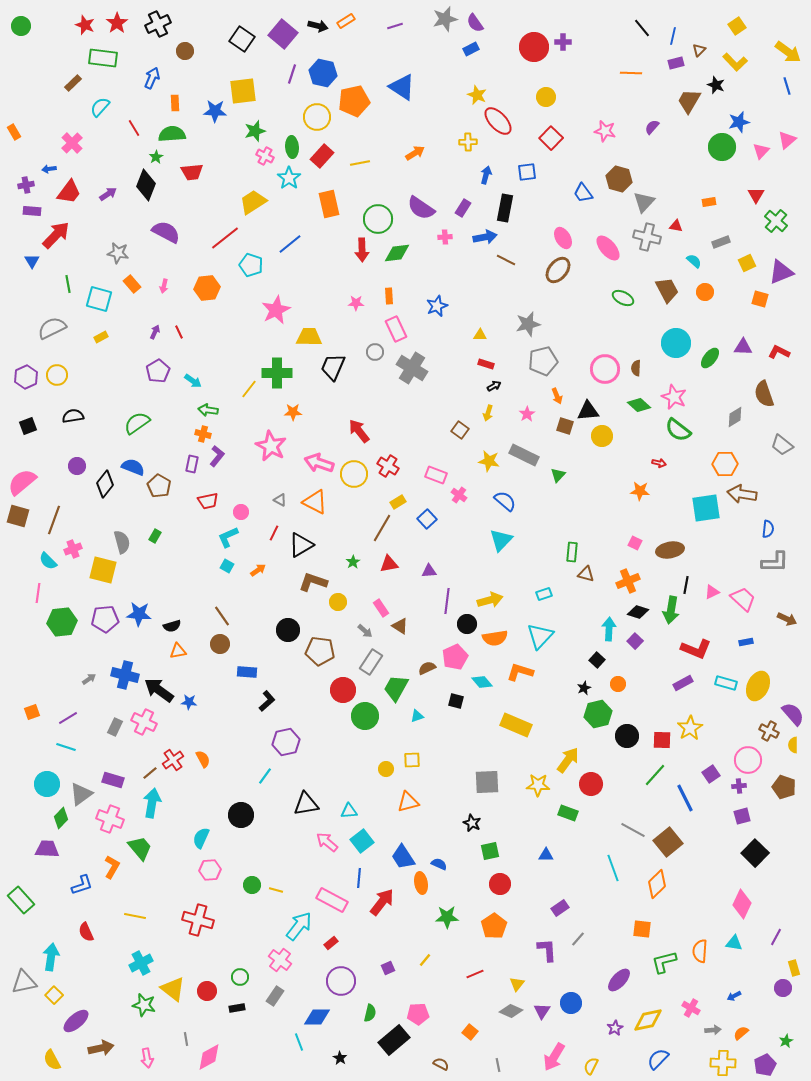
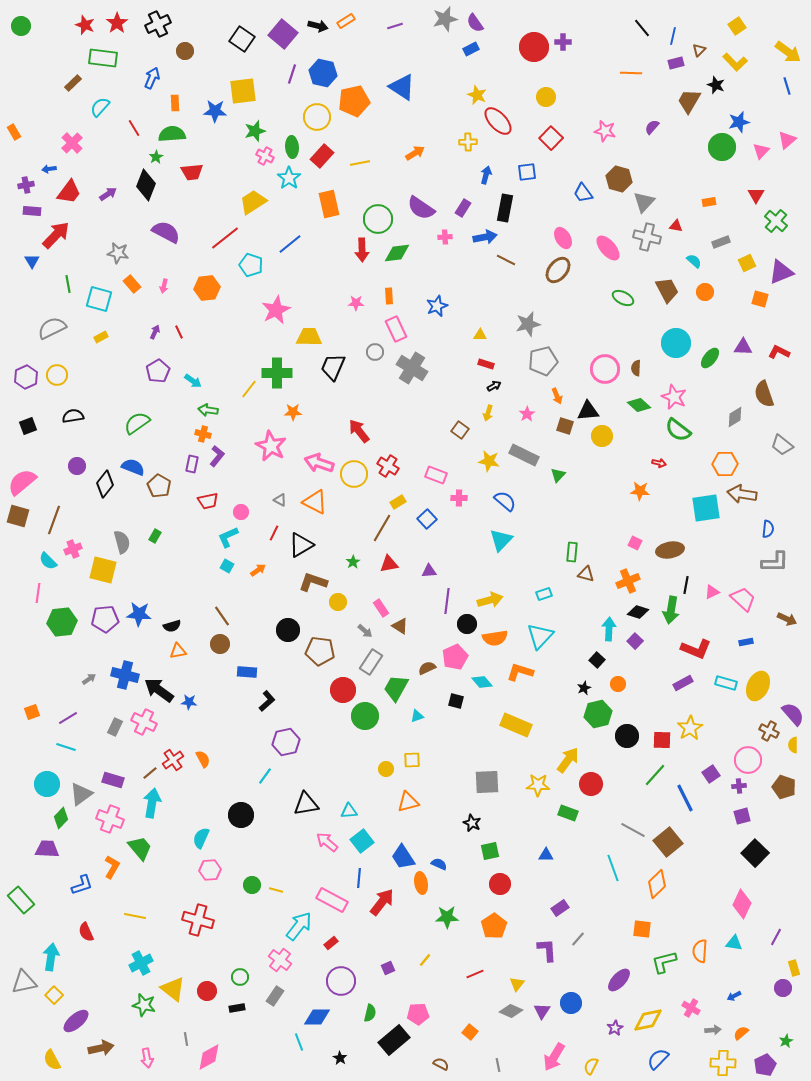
pink cross at (459, 495): moved 3 px down; rotated 35 degrees counterclockwise
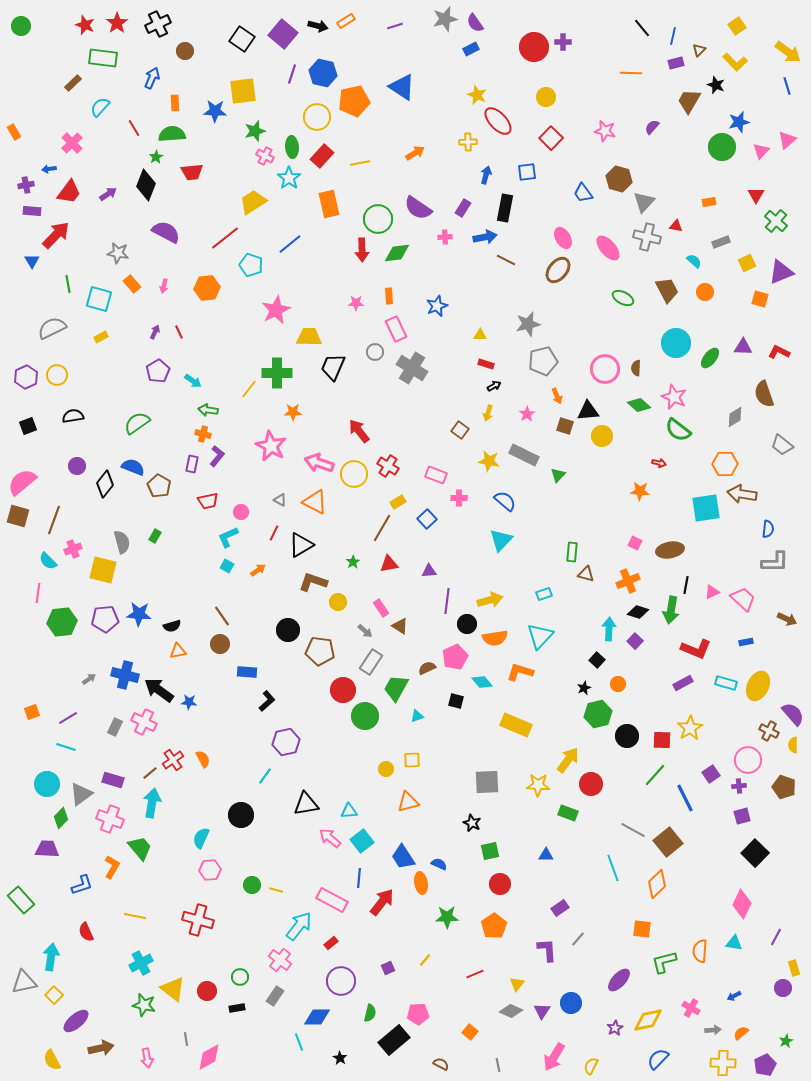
purple semicircle at (421, 208): moved 3 px left
pink arrow at (327, 842): moved 3 px right, 4 px up
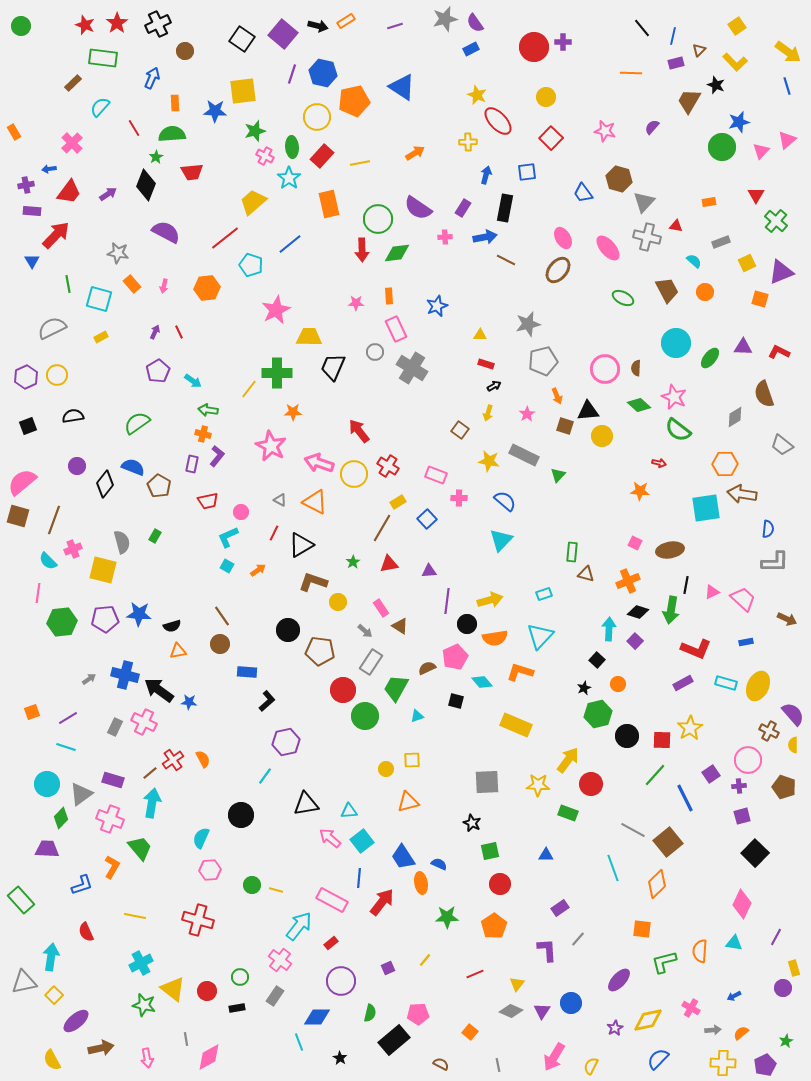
yellow trapezoid at (253, 202): rotated 8 degrees counterclockwise
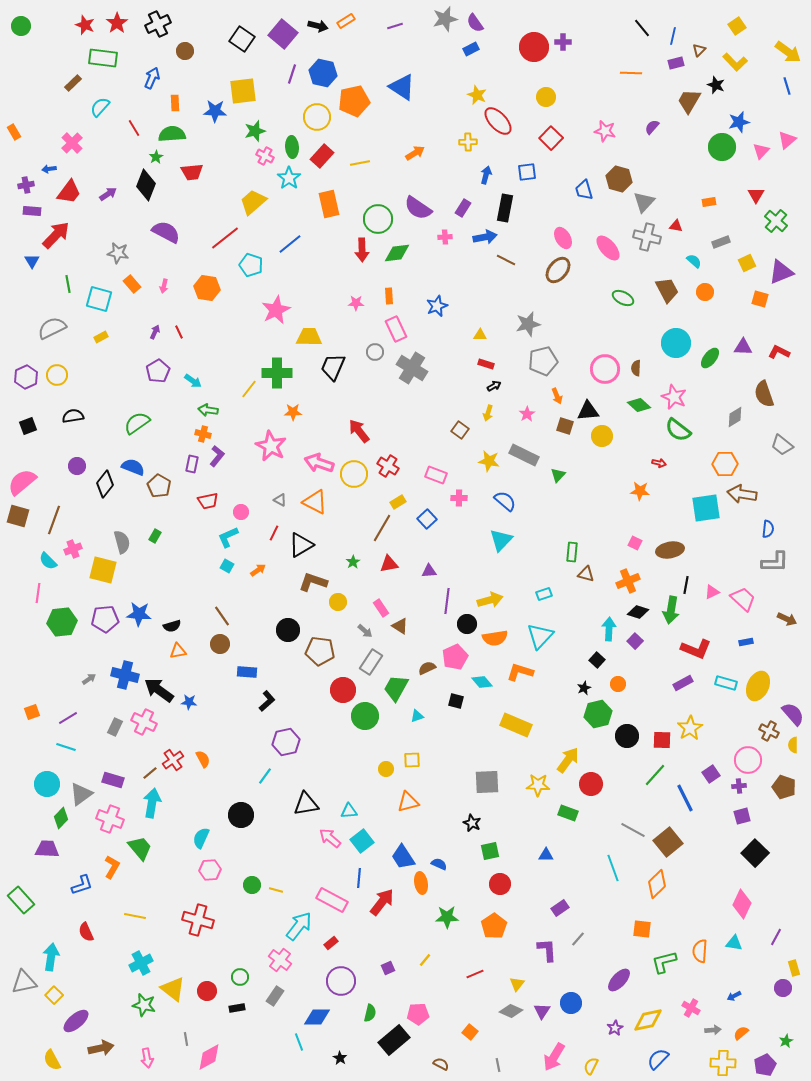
blue trapezoid at (583, 193): moved 1 px right, 3 px up; rotated 20 degrees clockwise
orange hexagon at (207, 288): rotated 15 degrees clockwise
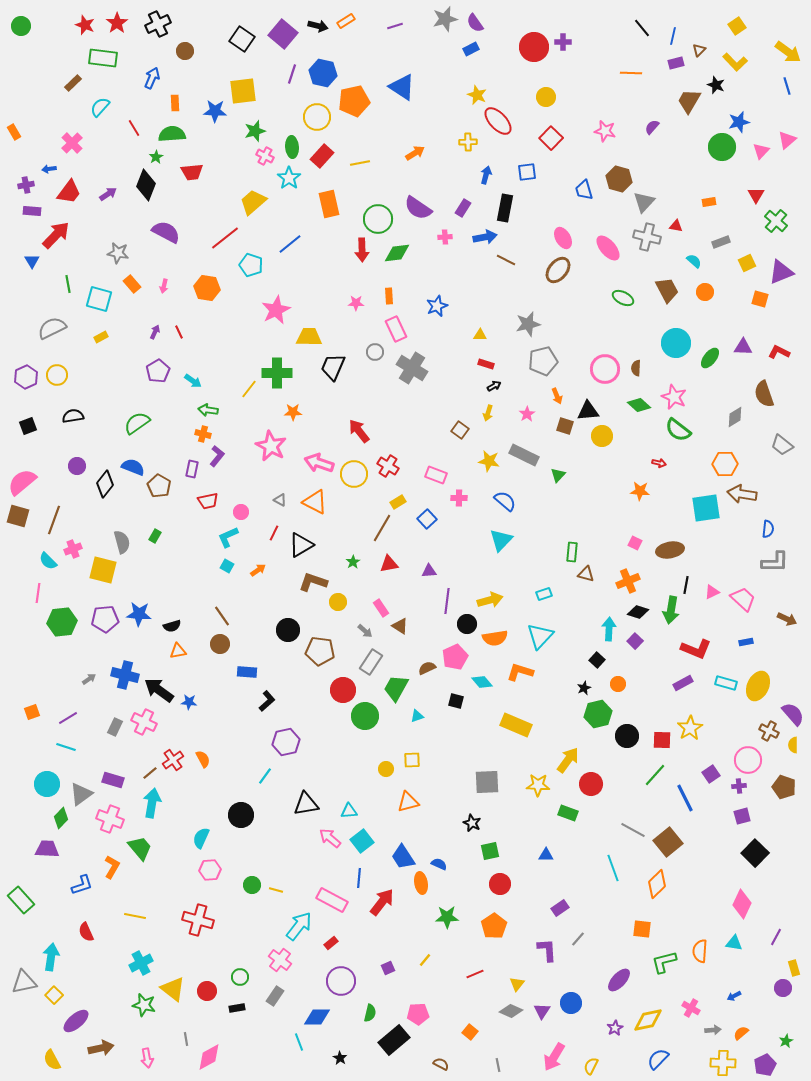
purple rectangle at (192, 464): moved 5 px down
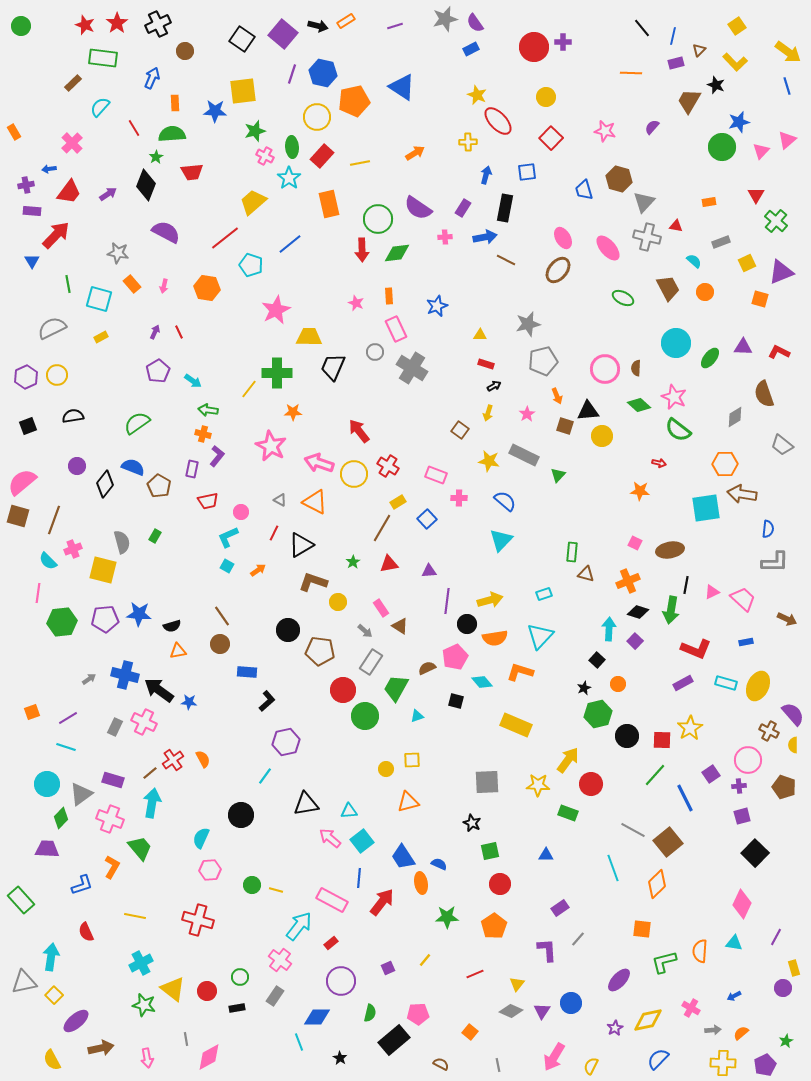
brown trapezoid at (667, 290): moved 1 px right, 2 px up
pink star at (356, 303): rotated 21 degrees clockwise
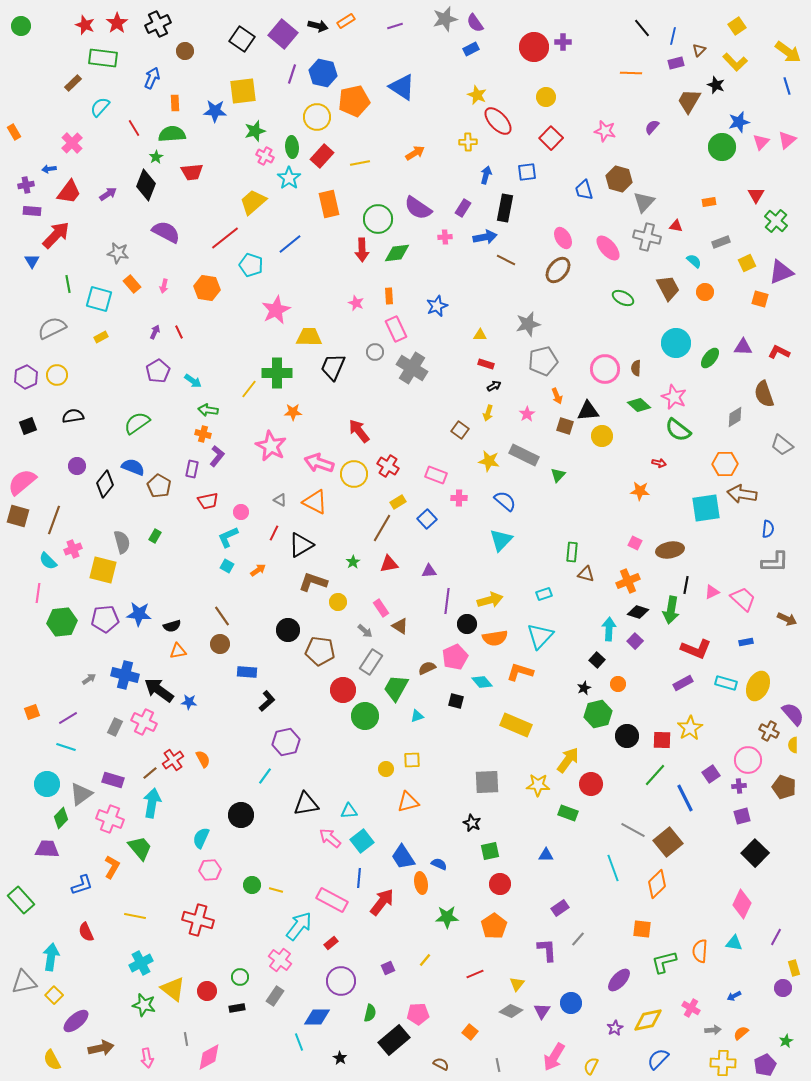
pink triangle at (761, 151): moved 9 px up
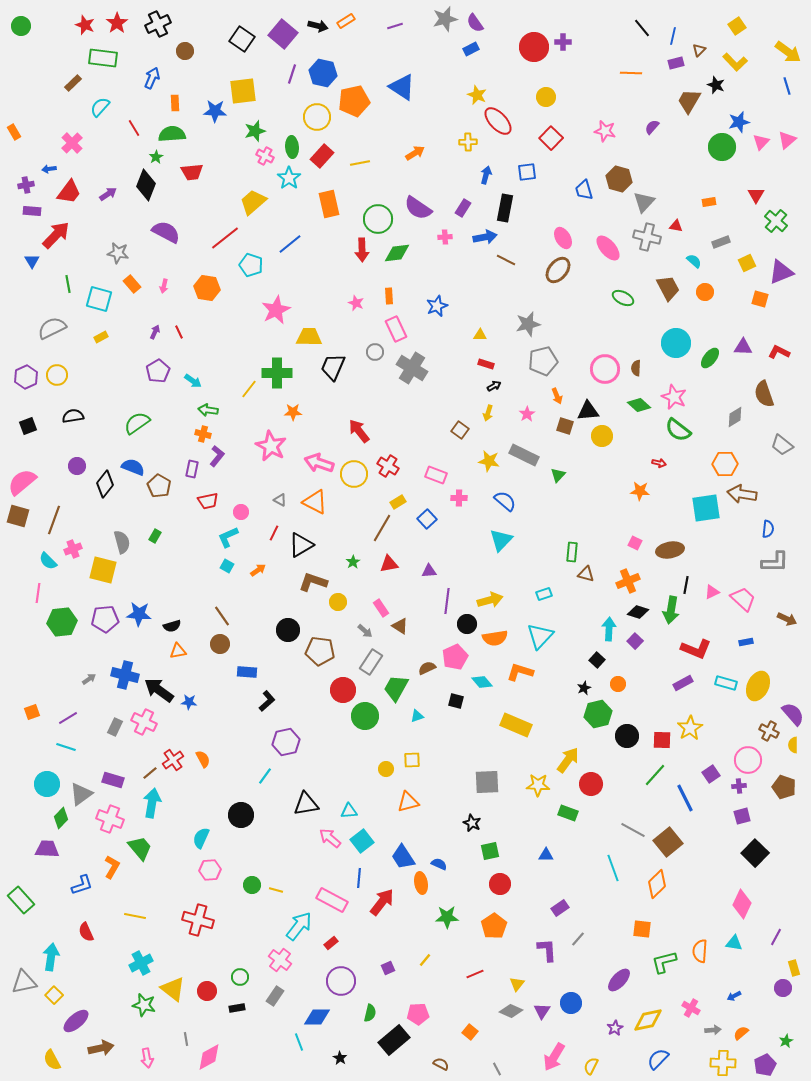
gray line at (498, 1065): moved 1 px left, 4 px down; rotated 16 degrees counterclockwise
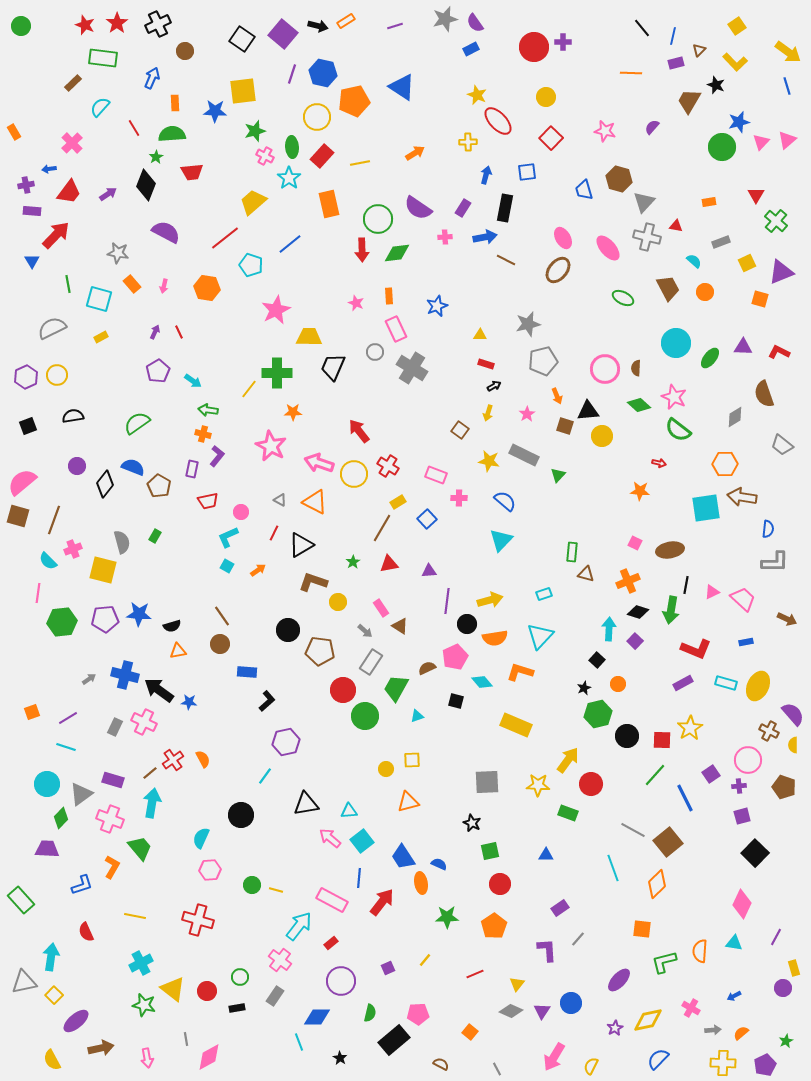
brown arrow at (742, 494): moved 3 px down
